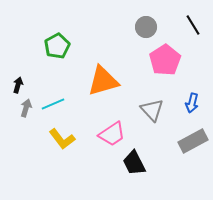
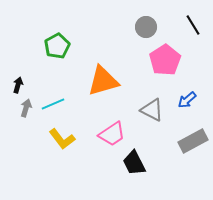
blue arrow: moved 5 px left, 3 px up; rotated 36 degrees clockwise
gray triangle: rotated 20 degrees counterclockwise
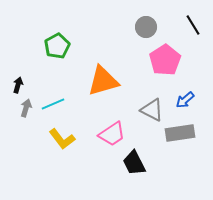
blue arrow: moved 2 px left
gray rectangle: moved 13 px left, 8 px up; rotated 20 degrees clockwise
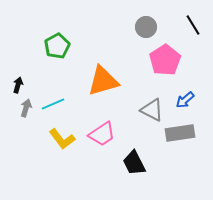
pink trapezoid: moved 10 px left
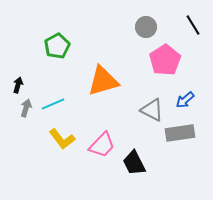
pink trapezoid: moved 11 px down; rotated 12 degrees counterclockwise
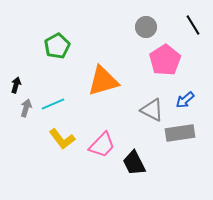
black arrow: moved 2 px left
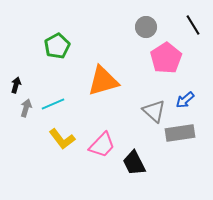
pink pentagon: moved 1 px right, 2 px up
gray triangle: moved 2 px right, 1 px down; rotated 15 degrees clockwise
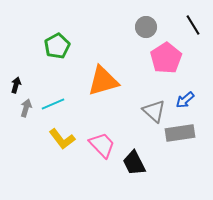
pink trapezoid: rotated 88 degrees counterclockwise
